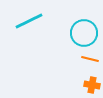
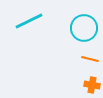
cyan circle: moved 5 px up
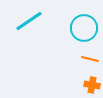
cyan line: rotated 8 degrees counterclockwise
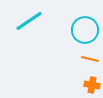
cyan circle: moved 1 px right, 2 px down
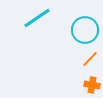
cyan line: moved 8 px right, 3 px up
orange line: rotated 60 degrees counterclockwise
